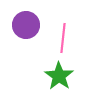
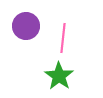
purple circle: moved 1 px down
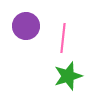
green star: moved 9 px right; rotated 20 degrees clockwise
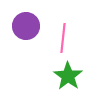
green star: rotated 20 degrees counterclockwise
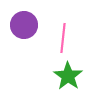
purple circle: moved 2 px left, 1 px up
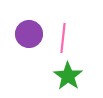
purple circle: moved 5 px right, 9 px down
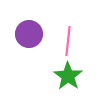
pink line: moved 5 px right, 3 px down
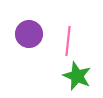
green star: moved 9 px right; rotated 12 degrees counterclockwise
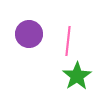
green star: rotated 16 degrees clockwise
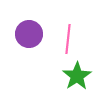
pink line: moved 2 px up
